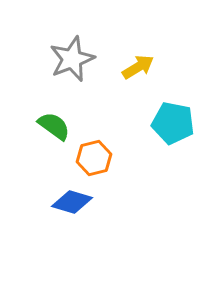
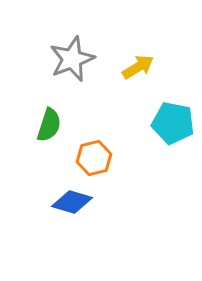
green semicircle: moved 5 px left, 1 px up; rotated 72 degrees clockwise
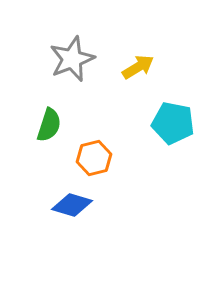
blue diamond: moved 3 px down
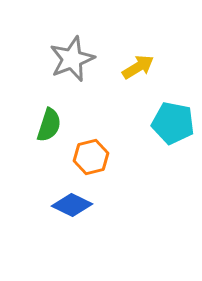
orange hexagon: moved 3 px left, 1 px up
blue diamond: rotated 9 degrees clockwise
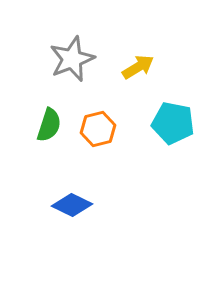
orange hexagon: moved 7 px right, 28 px up
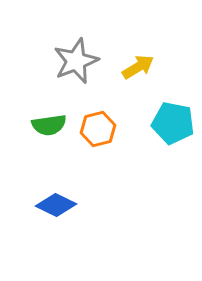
gray star: moved 4 px right, 2 px down
green semicircle: rotated 64 degrees clockwise
blue diamond: moved 16 px left
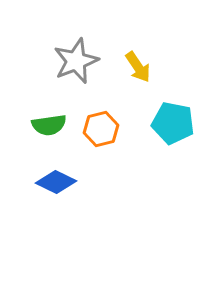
yellow arrow: rotated 88 degrees clockwise
orange hexagon: moved 3 px right
blue diamond: moved 23 px up
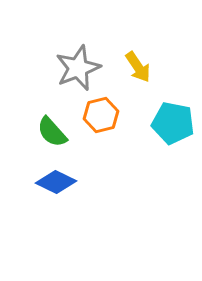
gray star: moved 2 px right, 7 px down
green semicircle: moved 3 px right, 7 px down; rotated 56 degrees clockwise
orange hexagon: moved 14 px up
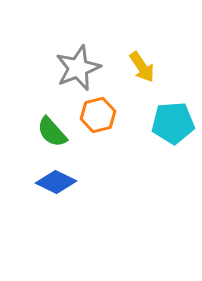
yellow arrow: moved 4 px right
orange hexagon: moved 3 px left
cyan pentagon: rotated 15 degrees counterclockwise
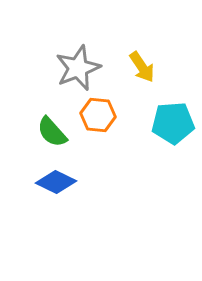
orange hexagon: rotated 20 degrees clockwise
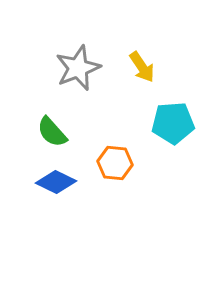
orange hexagon: moved 17 px right, 48 px down
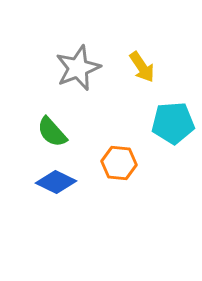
orange hexagon: moved 4 px right
